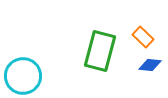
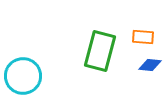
orange rectangle: rotated 40 degrees counterclockwise
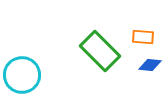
green rectangle: rotated 60 degrees counterclockwise
cyan circle: moved 1 px left, 1 px up
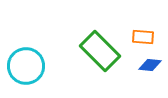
cyan circle: moved 4 px right, 9 px up
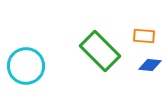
orange rectangle: moved 1 px right, 1 px up
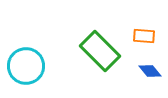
blue diamond: moved 6 px down; rotated 45 degrees clockwise
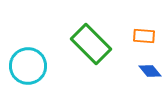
green rectangle: moved 9 px left, 7 px up
cyan circle: moved 2 px right
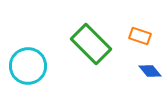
orange rectangle: moved 4 px left; rotated 15 degrees clockwise
